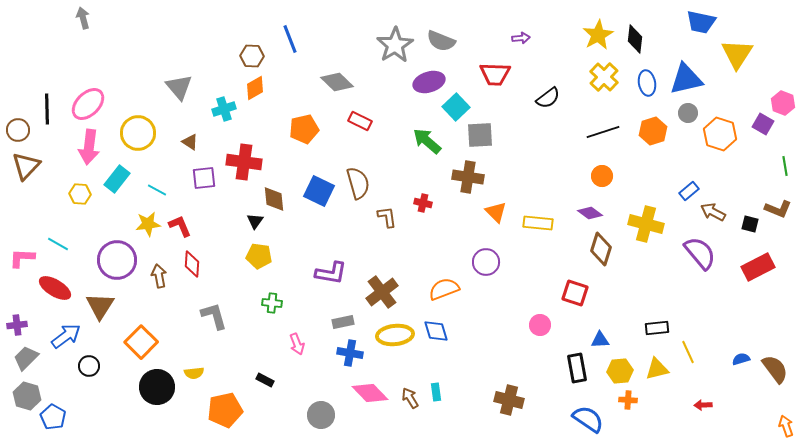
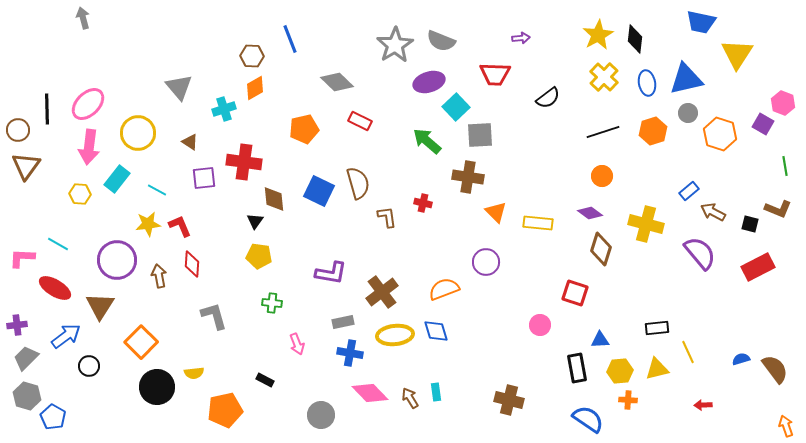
brown triangle at (26, 166): rotated 8 degrees counterclockwise
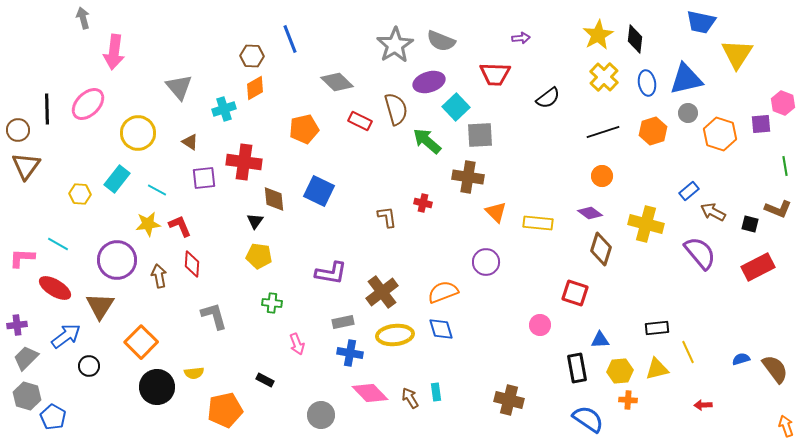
purple square at (763, 124): moved 2 px left; rotated 35 degrees counterclockwise
pink arrow at (89, 147): moved 25 px right, 95 px up
brown semicircle at (358, 183): moved 38 px right, 74 px up
orange semicircle at (444, 289): moved 1 px left, 3 px down
blue diamond at (436, 331): moved 5 px right, 2 px up
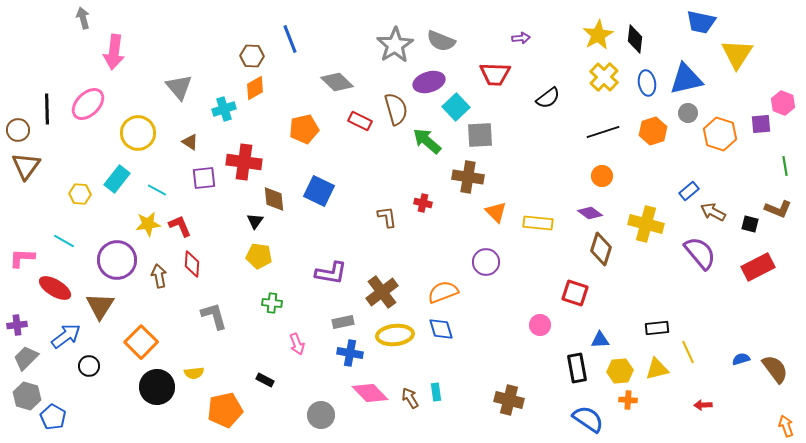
cyan line at (58, 244): moved 6 px right, 3 px up
